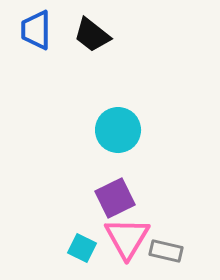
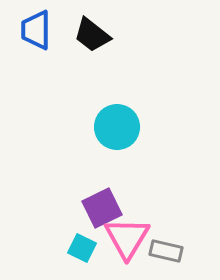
cyan circle: moved 1 px left, 3 px up
purple square: moved 13 px left, 10 px down
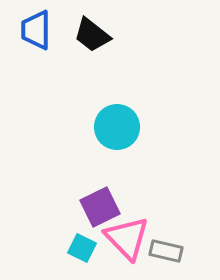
purple square: moved 2 px left, 1 px up
pink triangle: rotated 15 degrees counterclockwise
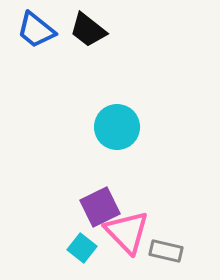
blue trapezoid: rotated 51 degrees counterclockwise
black trapezoid: moved 4 px left, 5 px up
pink triangle: moved 6 px up
cyan square: rotated 12 degrees clockwise
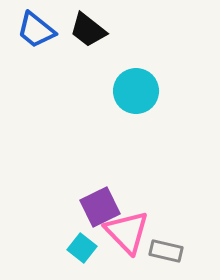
cyan circle: moved 19 px right, 36 px up
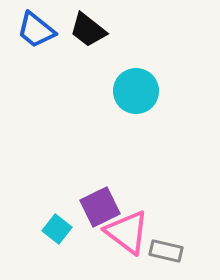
pink triangle: rotated 9 degrees counterclockwise
cyan square: moved 25 px left, 19 px up
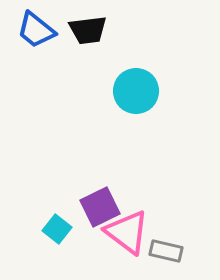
black trapezoid: rotated 45 degrees counterclockwise
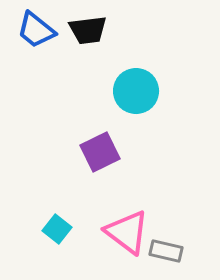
purple square: moved 55 px up
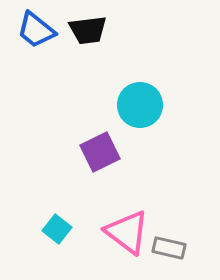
cyan circle: moved 4 px right, 14 px down
gray rectangle: moved 3 px right, 3 px up
